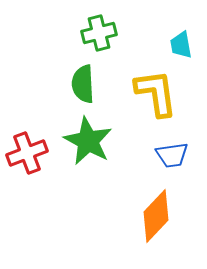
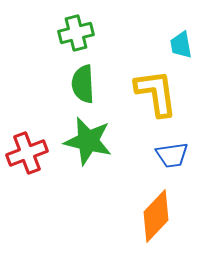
green cross: moved 23 px left
green star: rotated 15 degrees counterclockwise
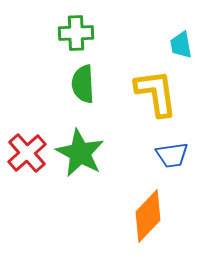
green cross: rotated 12 degrees clockwise
green star: moved 8 px left, 12 px down; rotated 15 degrees clockwise
red cross: rotated 21 degrees counterclockwise
orange diamond: moved 8 px left
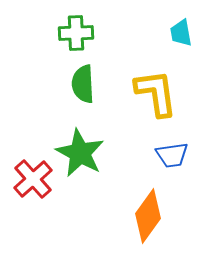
cyan trapezoid: moved 12 px up
red cross: moved 6 px right, 26 px down
orange diamond: rotated 8 degrees counterclockwise
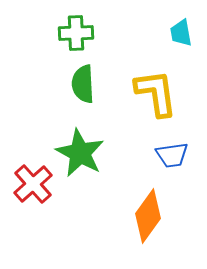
red cross: moved 5 px down
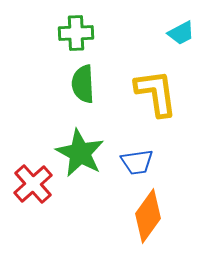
cyan trapezoid: rotated 108 degrees counterclockwise
blue trapezoid: moved 35 px left, 7 px down
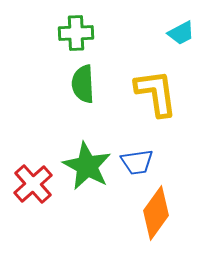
green star: moved 7 px right, 13 px down
orange diamond: moved 8 px right, 3 px up
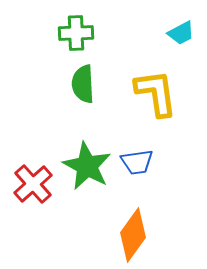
orange diamond: moved 23 px left, 22 px down
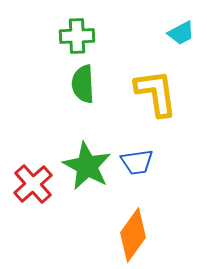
green cross: moved 1 px right, 3 px down
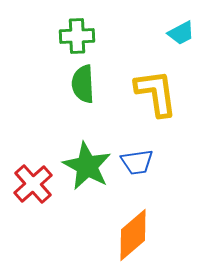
orange diamond: rotated 14 degrees clockwise
